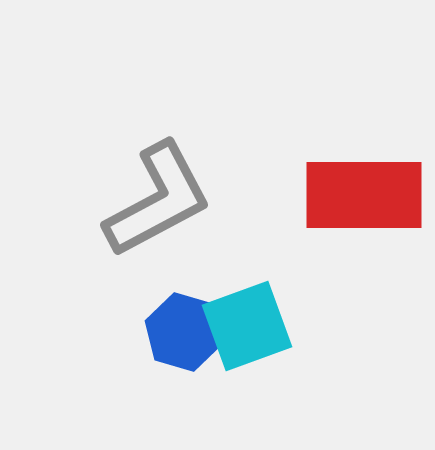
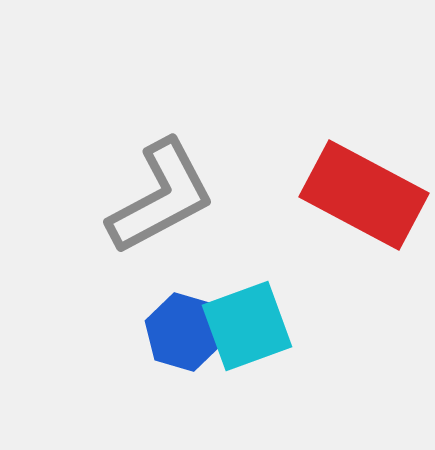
red rectangle: rotated 28 degrees clockwise
gray L-shape: moved 3 px right, 3 px up
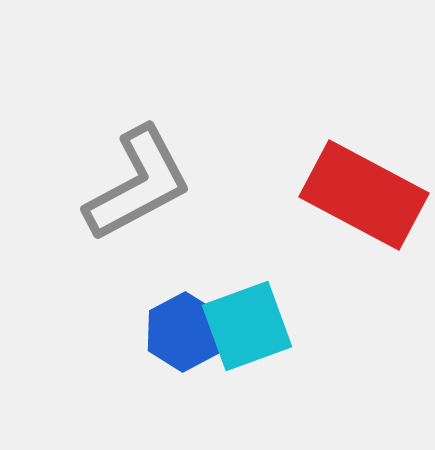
gray L-shape: moved 23 px left, 13 px up
blue hexagon: rotated 16 degrees clockwise
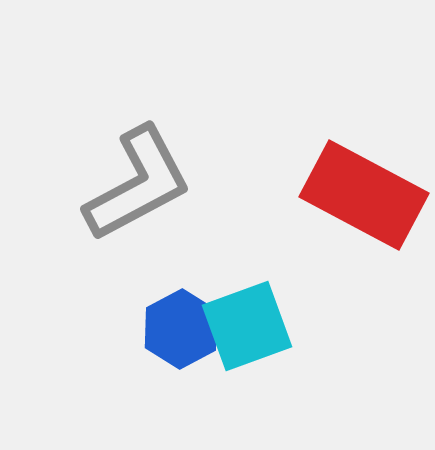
blue hexagon: moved 3 px left, 3 px up
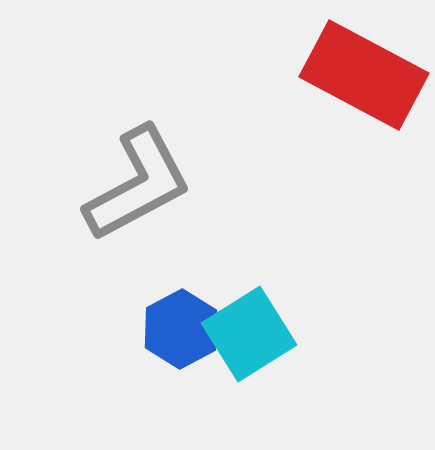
red rectangle: moved 120 px up
cyan square: moved 2 px right, 8 px down; rotated 12 degrees counterclockwise
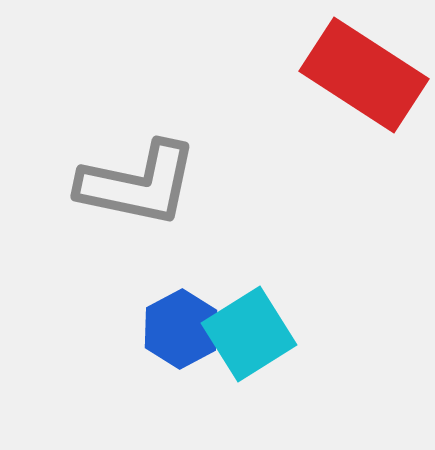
red rectangle: rotated 5 degrees clockwise
gray L-shape: rotated 40 degrees clockwise
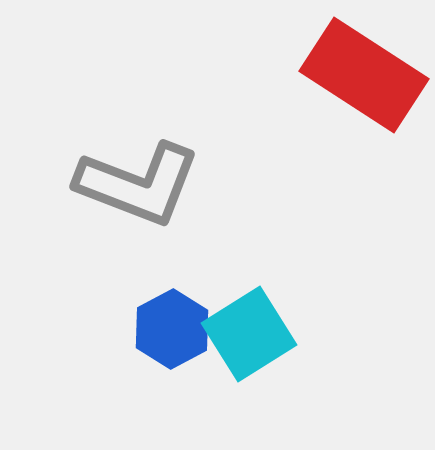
gray L-shape: rotated 9 degrees clockwise
blue hexagon: moved 9 px left
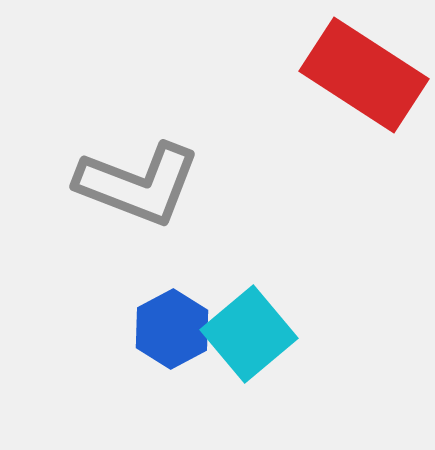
cyan square: rotated 8 degrees counterclockwise
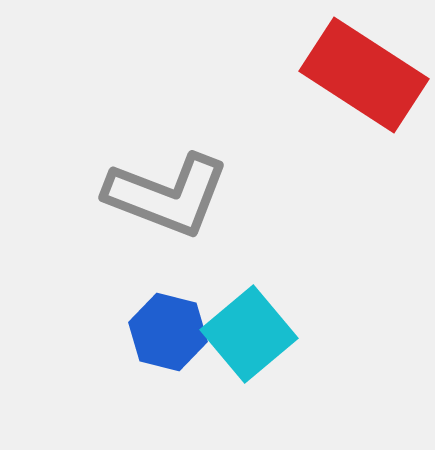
gray L-shape: moved 29 px right, 11 px down
blue hexagon: moved 4 px left, 3 px down; rotated 18 degrees counterclockwise
